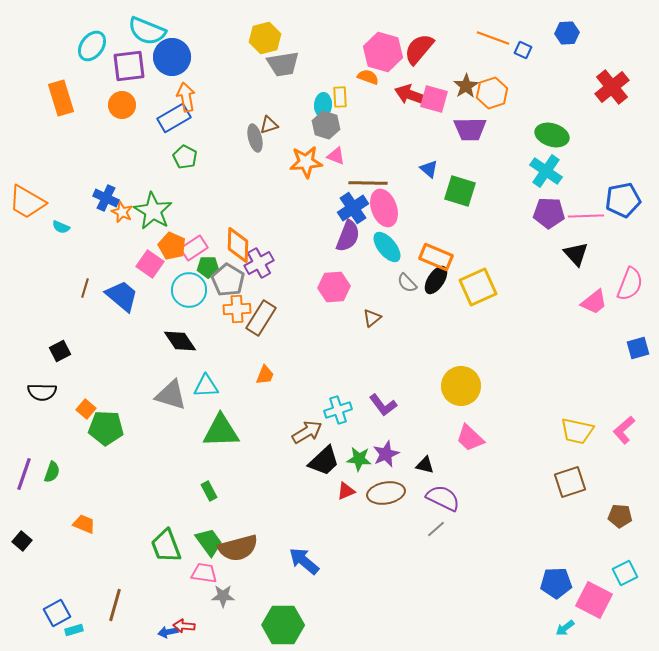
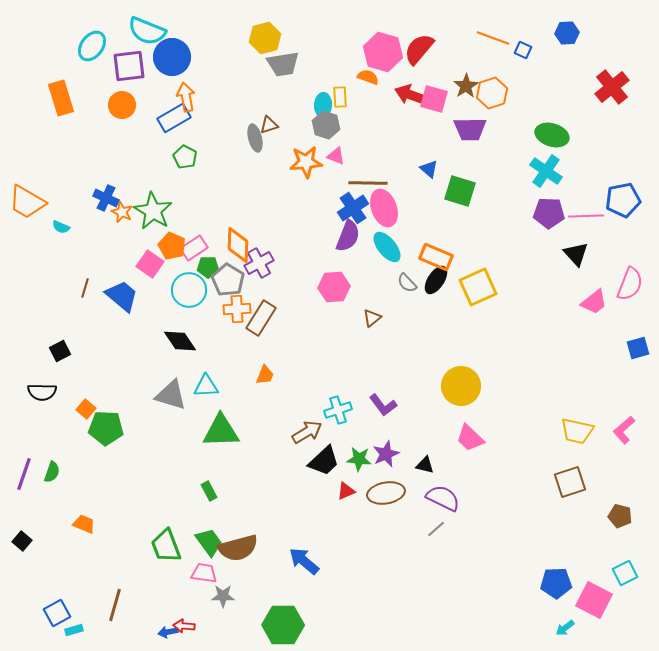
brown pentagon at (620, 516): rotated 10 degrees clockwise
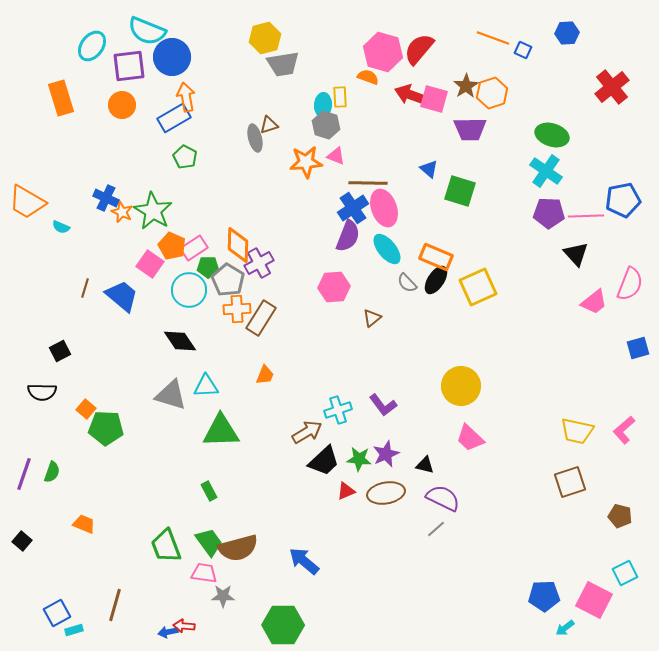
cyan ellipse at (387, 247): moved 2 px down
blue pentagon at (556, 583): moved 12 px left, 13 px down
